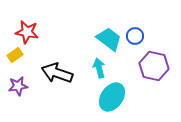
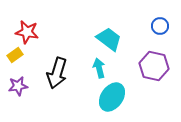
blue circle: moved 25 px right, 10 px up
black arrow: rotated 92 degrees counterclockwise
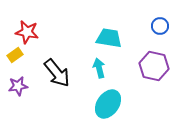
cyan trapezoid: moved 1 px up; rotated 28 degrees counterclockwise
black arrow: rotated 56 degrees counterclockwise
cyan ellipse: moved 4 px left, 7 px down
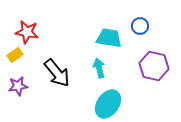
blue circle: moved 20 px left
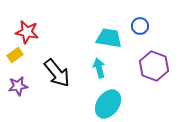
purple hexagon: rotated 8 degrees clockwise
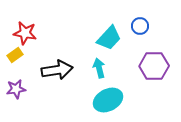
red star: moved 2 px left, 1 px down
cyan trapezoid: rotated 124 degrees clockwise
purple hexagon: rotated 20 degrees counterclockwise
black arrow: moved 3 px up; rotated 60 degrees counterclockwise
purple star: moved 2 px left, 3 px down
cyan ellipse: moved 4 px up; rotated 28 degrees clockwise
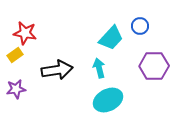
cyan trapezoid: moved 2 px right
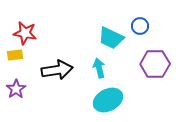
cyan trapezoid: rotated 72 degrees clockwise
yellow rectangle: rotated 28 degrees clockwise
purple hexagon: moved 1 px right, 2 px up
purple star: rotated 24 degrees counterclockwise
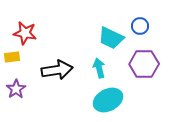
yellow rectangle: moved 3 px left, 2 px down
purple hexagon: moved 11 px left
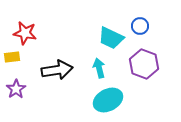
purple hexagon: rotated 20 degrees clockwise
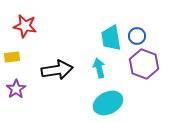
blue circle: moved 3 px left, 10 px down
red star: moved 7 px up
cyan trapezoid: rotated 56 degrees clockwise
cyan ellipse: moved 3 px down
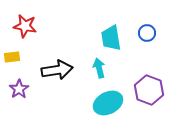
blue circle: moved 10 px right, 3 px up
purple hexagon: moved 5 px right, 26 px down
purple star: moved 3 px right
